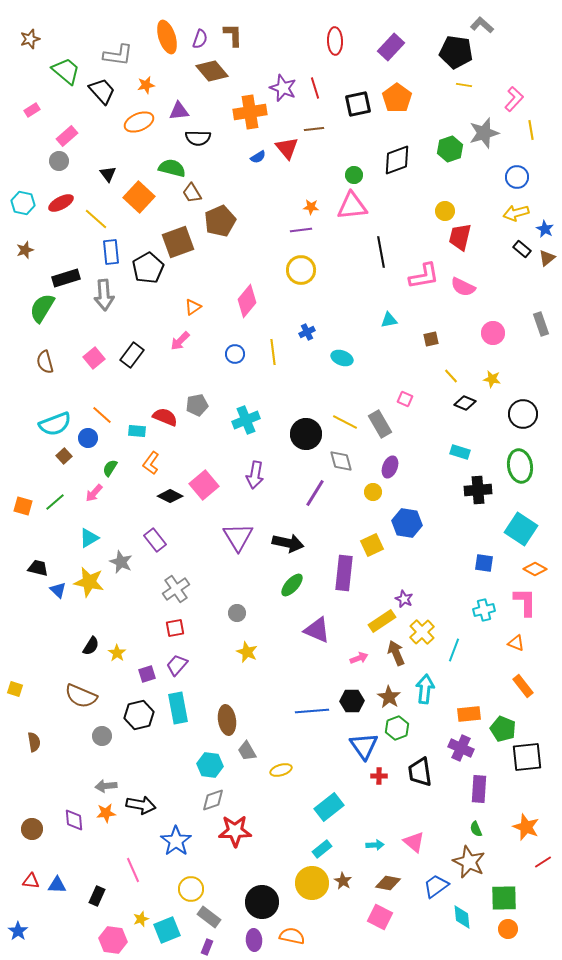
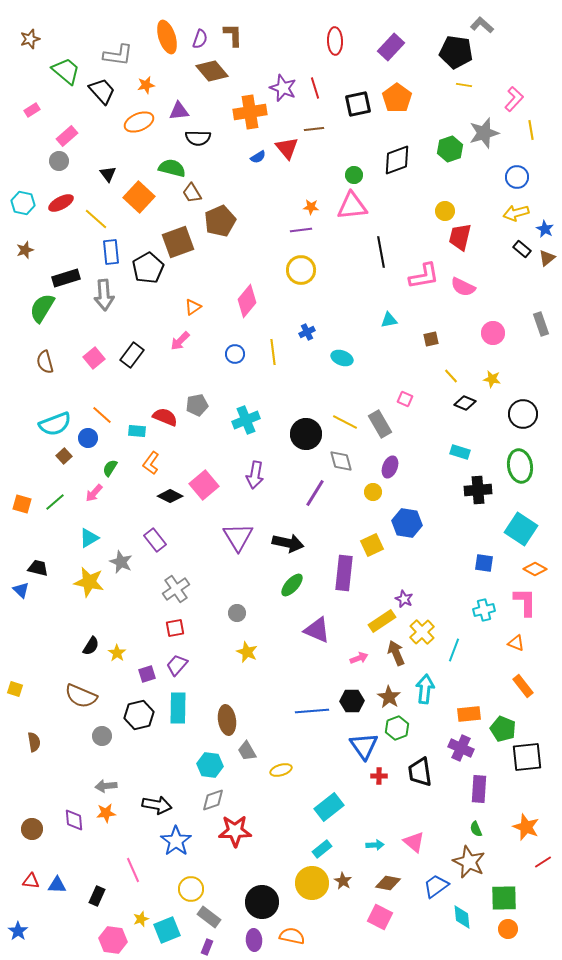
orange square at (23, 506): moved 1 px left, 2 px up
blue triangle at (58, 590): moved 37 px left
cyan rectangle at (178, 708): rotated 12 degrees clockwise
black arrow at (141, 805): moved 16 px right
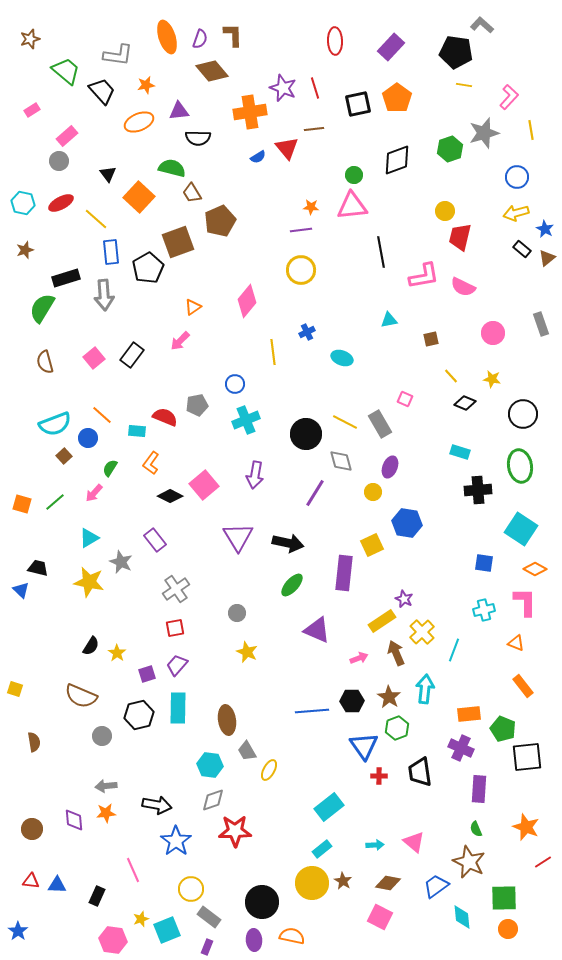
pink L-shape at (514, 99): moved 5 px left, 2 px up
blue circle at (235, 354): moved 30 px down
yellow ellipse at (281, 770): moved 12 px left; rotated 45 degrees counterclockwise
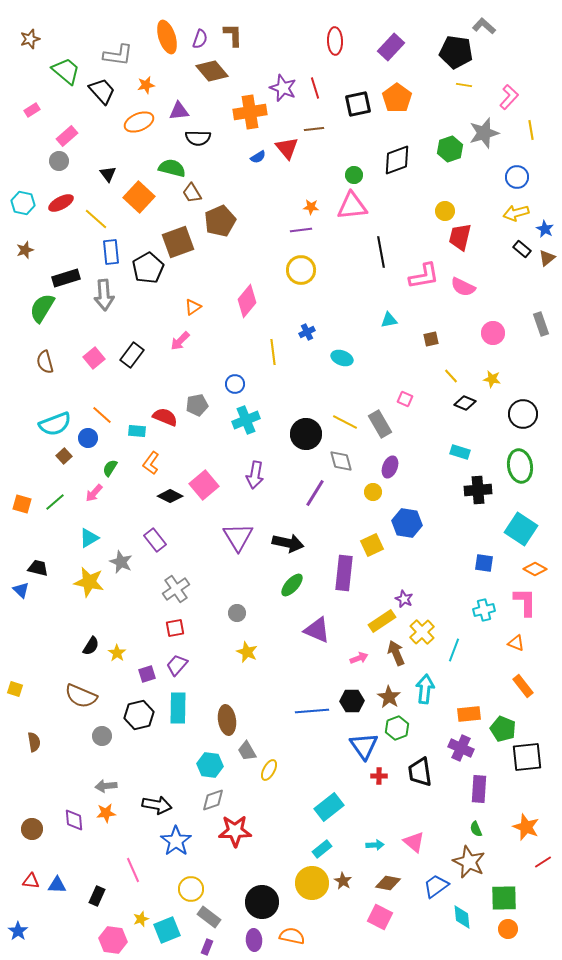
gray L-shape at (482, 25): moved 2 px right, 1 px down
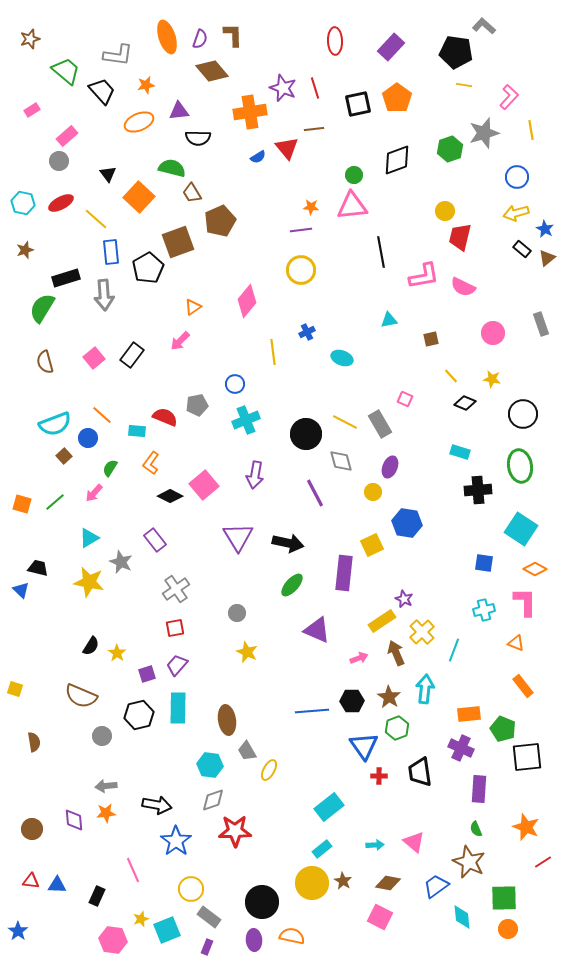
purple line at (315, 493): rotated 60 degrees counterclockwise
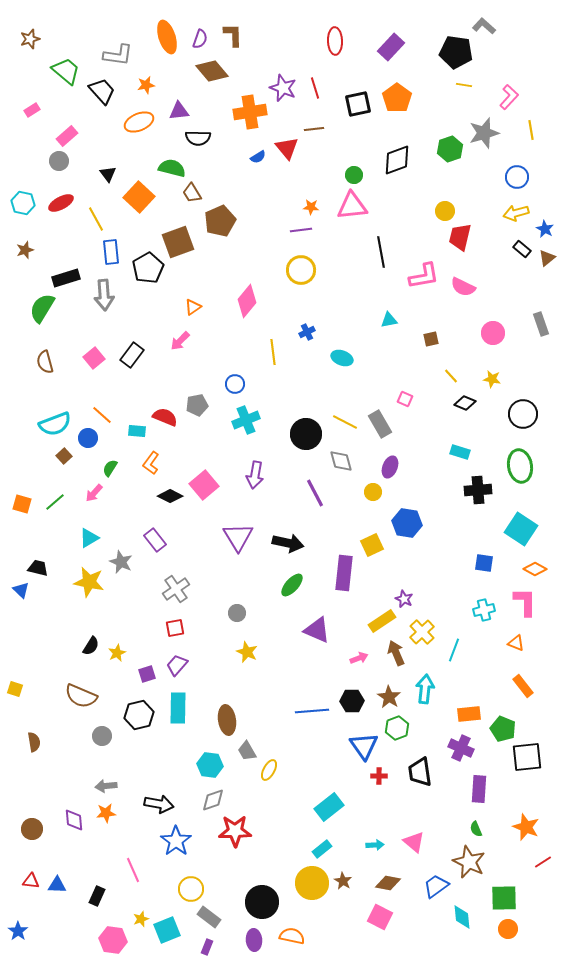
yellow line at (96, 219): rotated 20 degrees clockwise
yellow star at (117, 653): rotated 12 degrees clockwise
black arrow at (157, 805): moved 2 px right, 1 px up
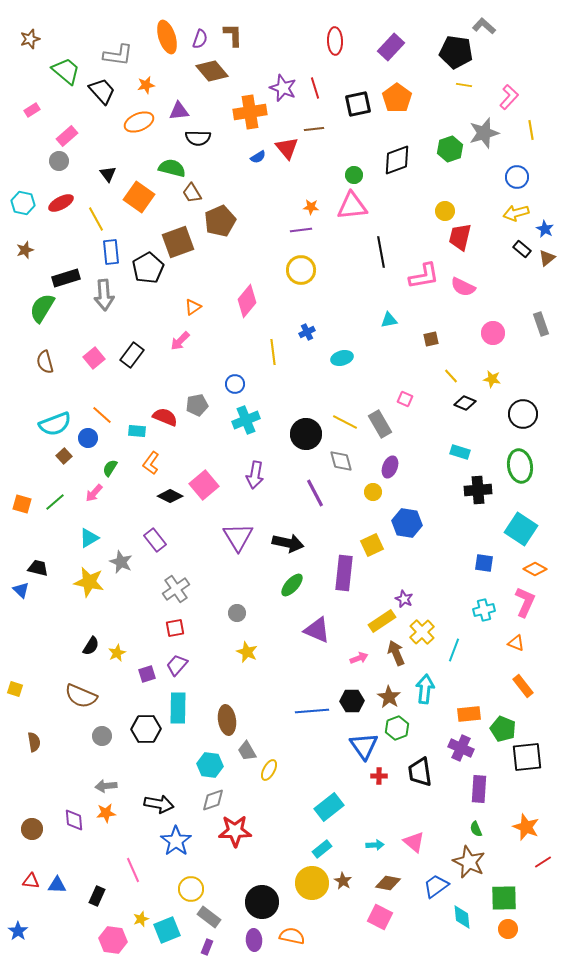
orange square at (139, 197): rotated 8 degrees counterclockwise
cyan ellipse at (342, 358): rotated 35 degrees counterclockwise
pink L-shape at (525, 602): rotated 24 degrees clockwise
black hexagon at (139, 715): moved 7 px right, 14 px down; rotated 12 degrees clockwise
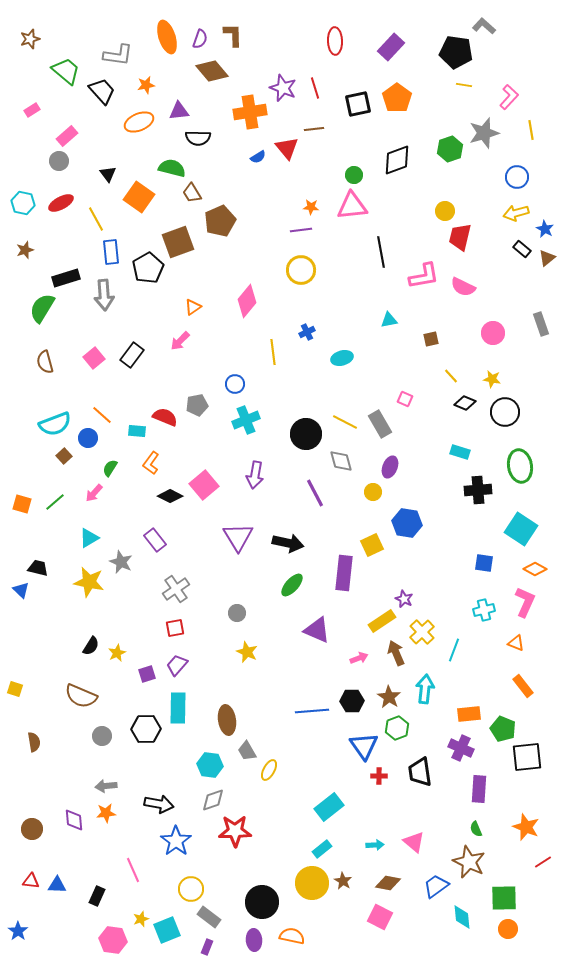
black circle at (523, 414): moved 18 px left, 2 px up
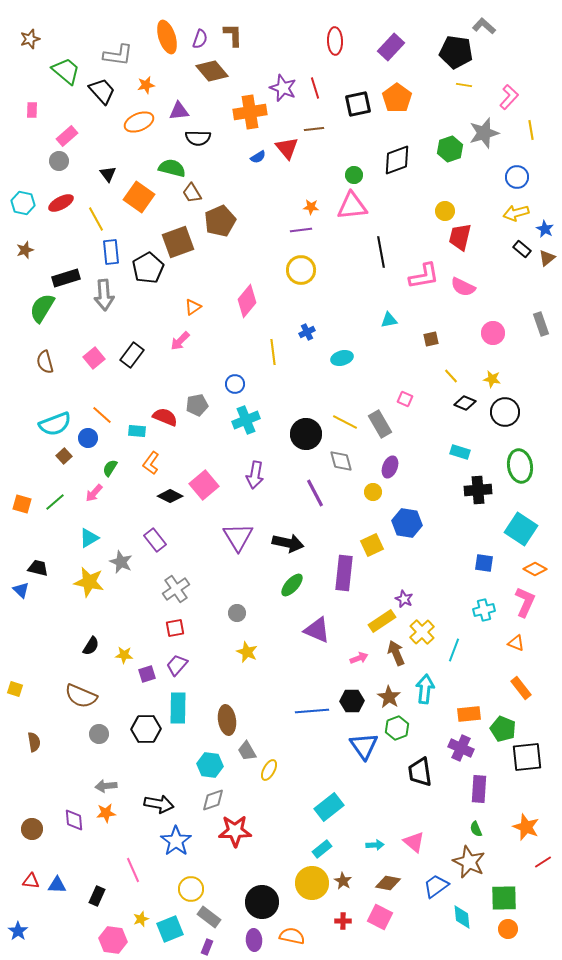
pink rectangle at (32, 110): rotated 56 degrees counterclockwise
yellow star at (117, 653): moved 7 px right, 2 px down; rotated 30 degrees clockwise
orange rectangle at (523, 686): moved 2 px left, 2 px down
gray circle at (102, 736): moved 3 px left, 2 px up
red cross at (379, 776): moved 36 px left, 145 px down
cyan square at (167, 930): moved 3 px right, 1 px up
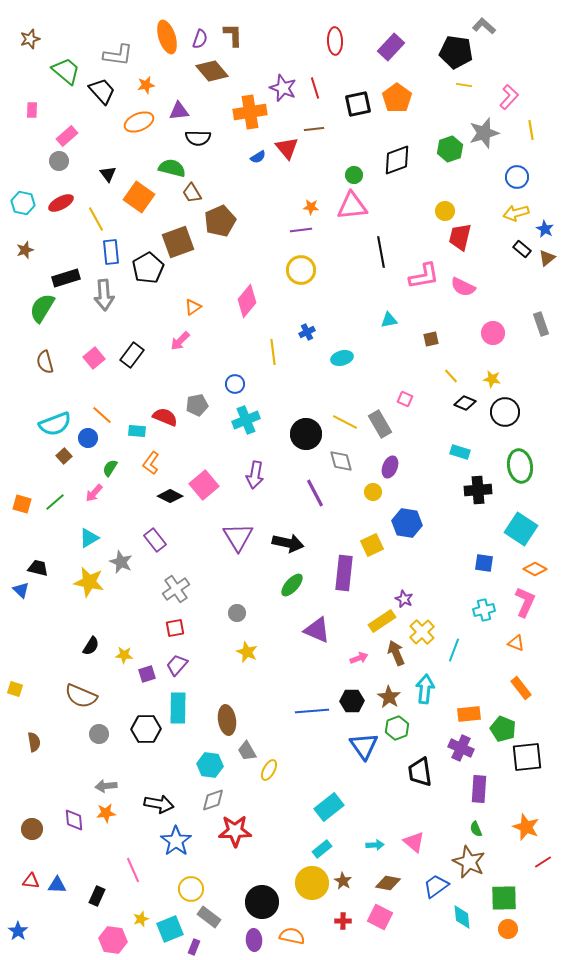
purple rectangle at (207, 947): moved 13 px left
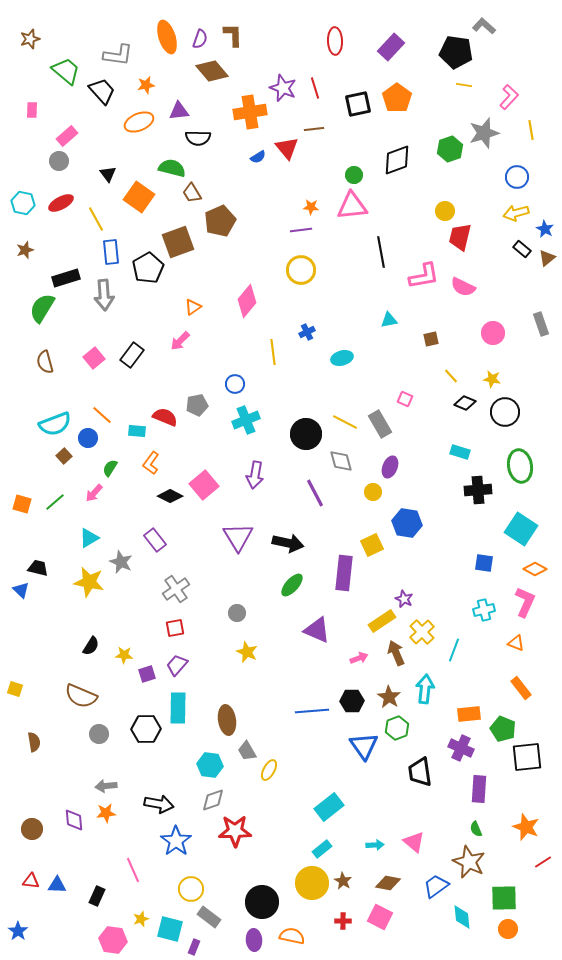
cyan square at (170, 929): rotated 36 degrees clockwise
